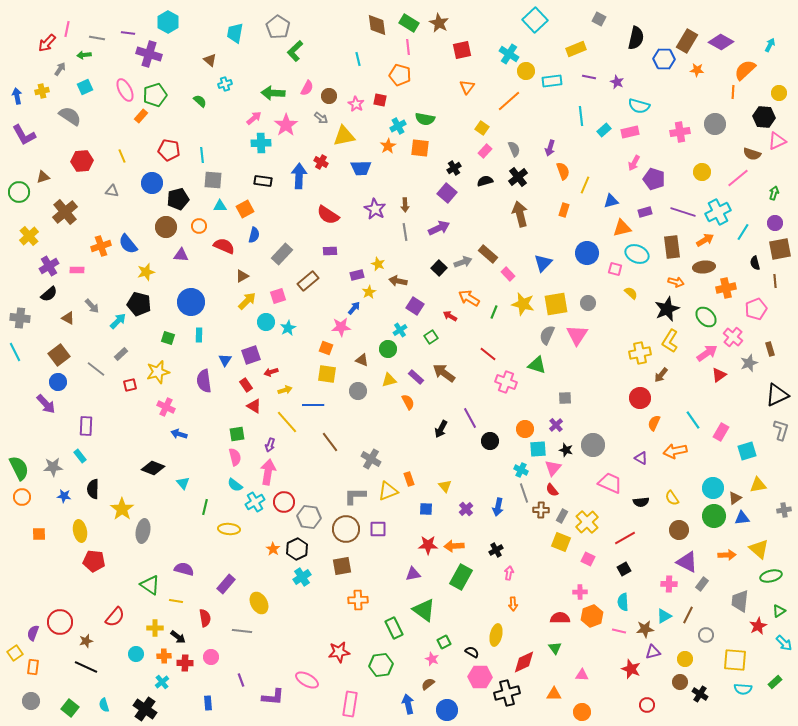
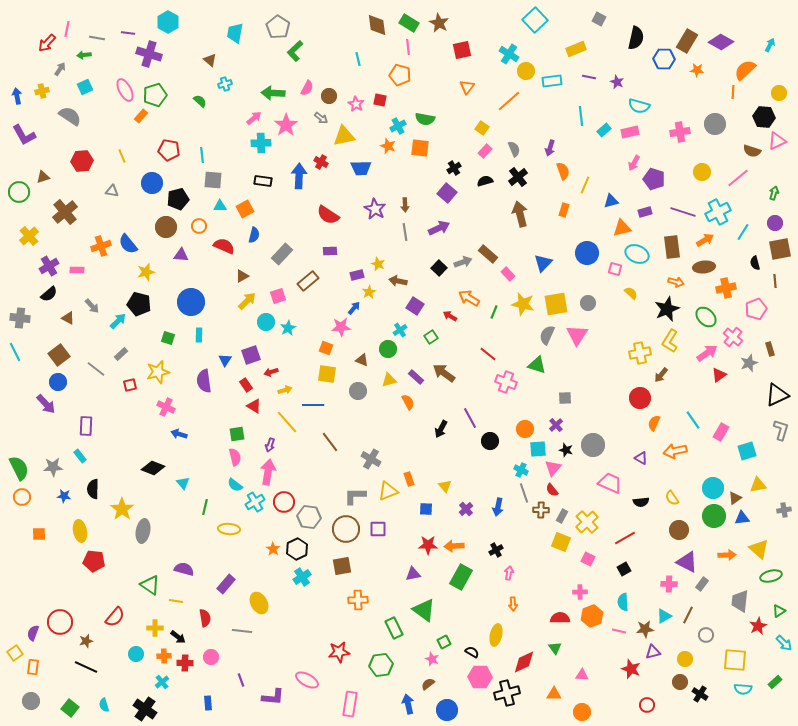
orange star at (388, 146): rotated 21 degrees counterclockwise
brown semicircle at (752, 154): moved 3 px up
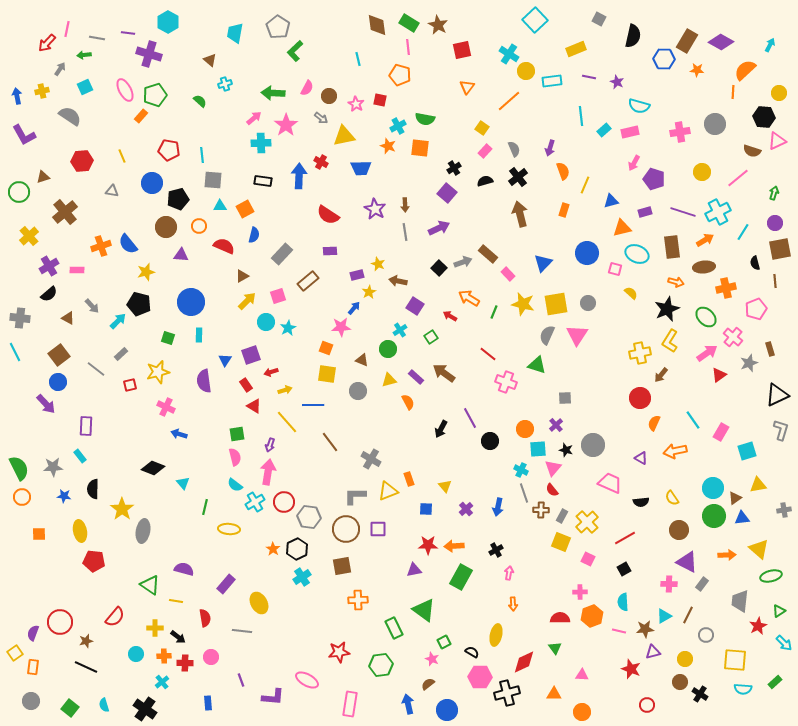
brown star at (439, 23): moved 1 px left, 2 px down
black semicircle at (636, 38): moved 3 px left, 2 px up
purple triangle at (413, 574): moved 1 px right, 4 px up
